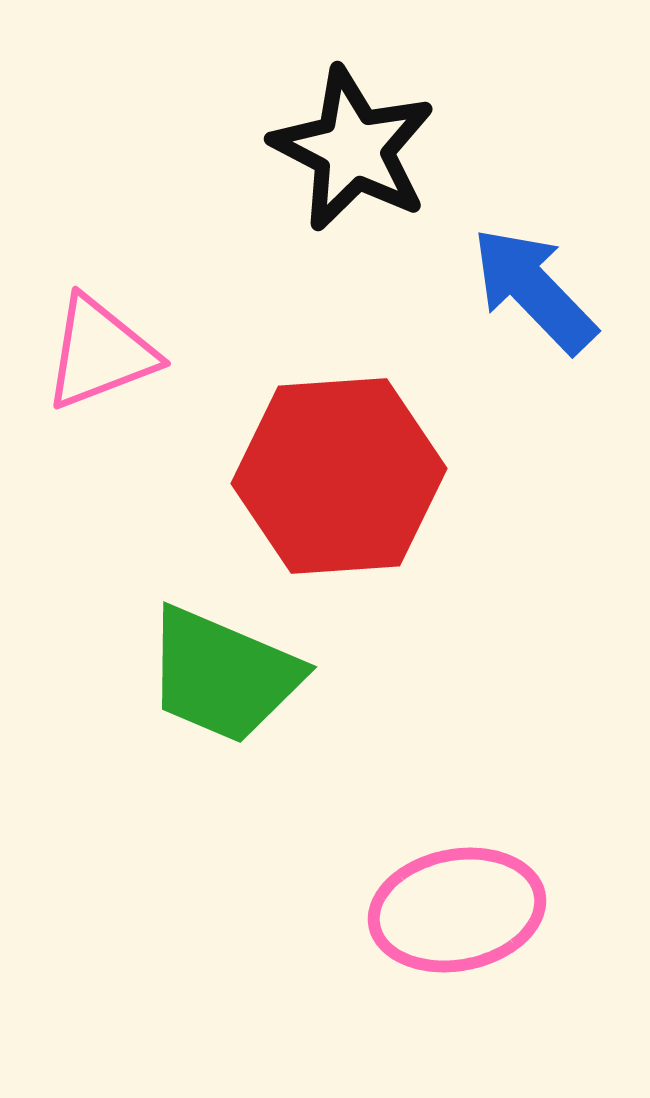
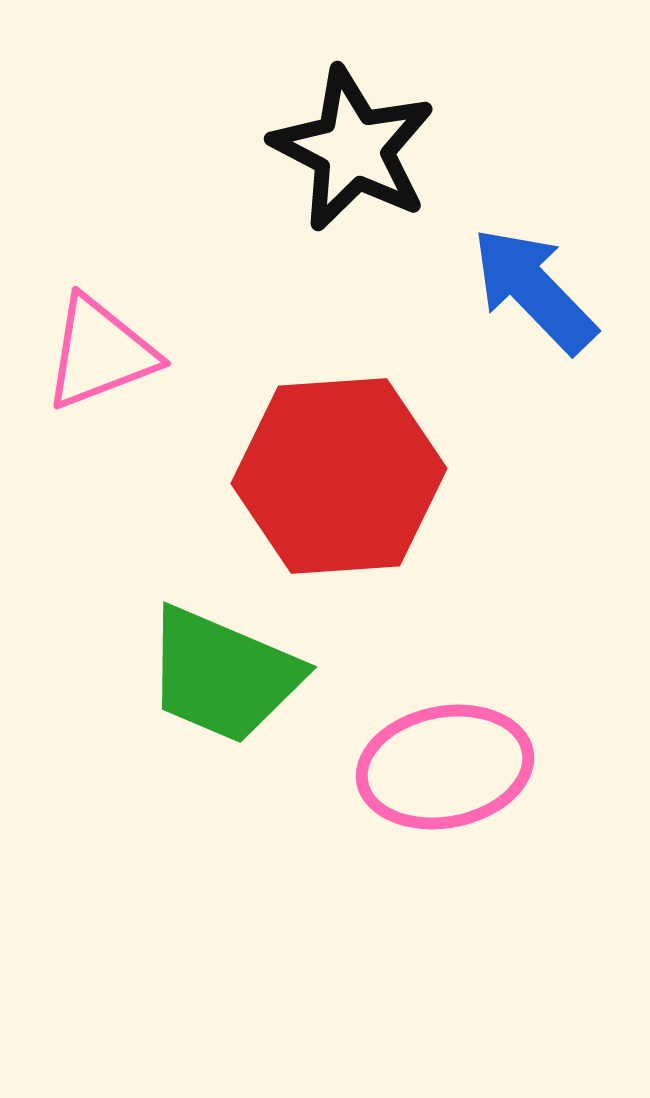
pink ellipse: moved 12 px left, 143 px up
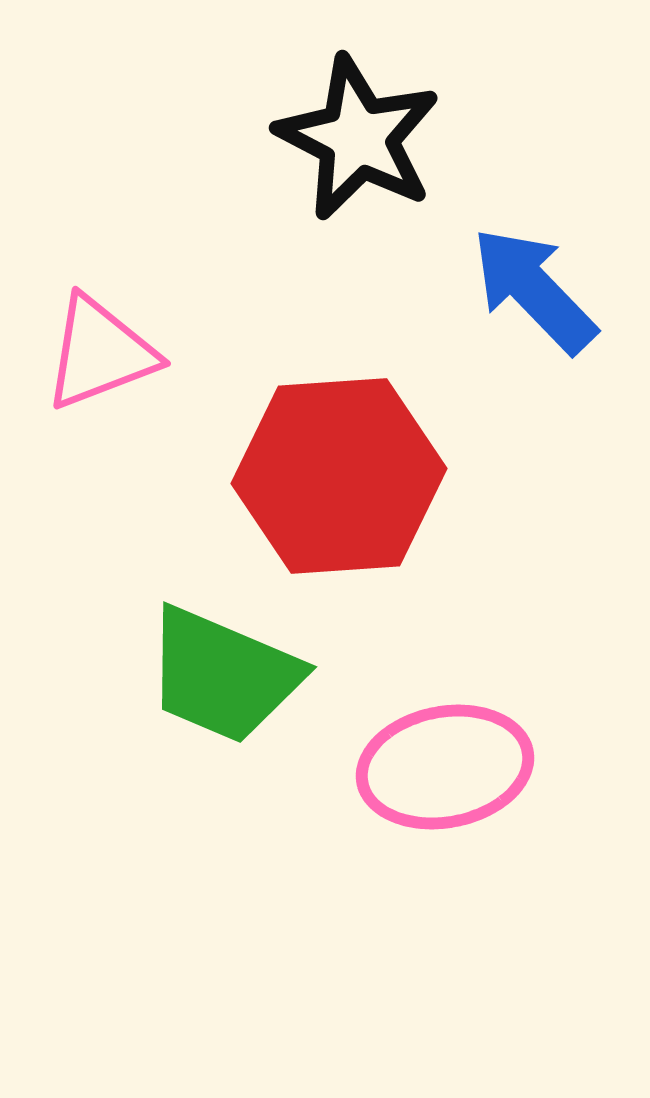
black star: moved 5 px right, 11 px up
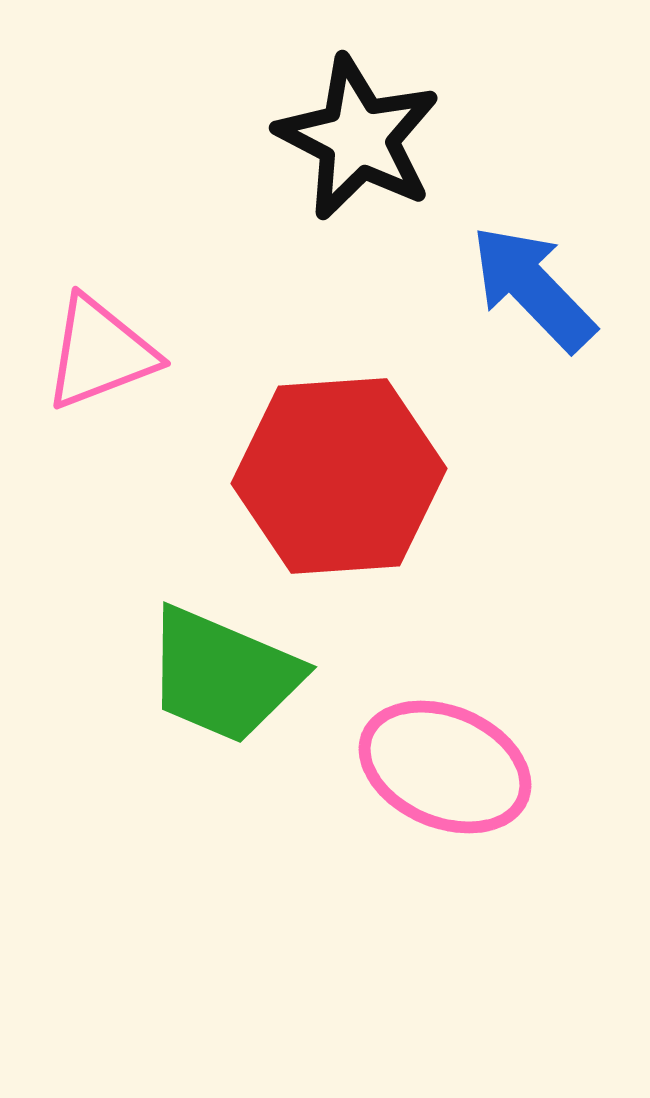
blue arrow: moved 1 px left, 2 px up
pink ellipse: rotated 34 degrees clockwise
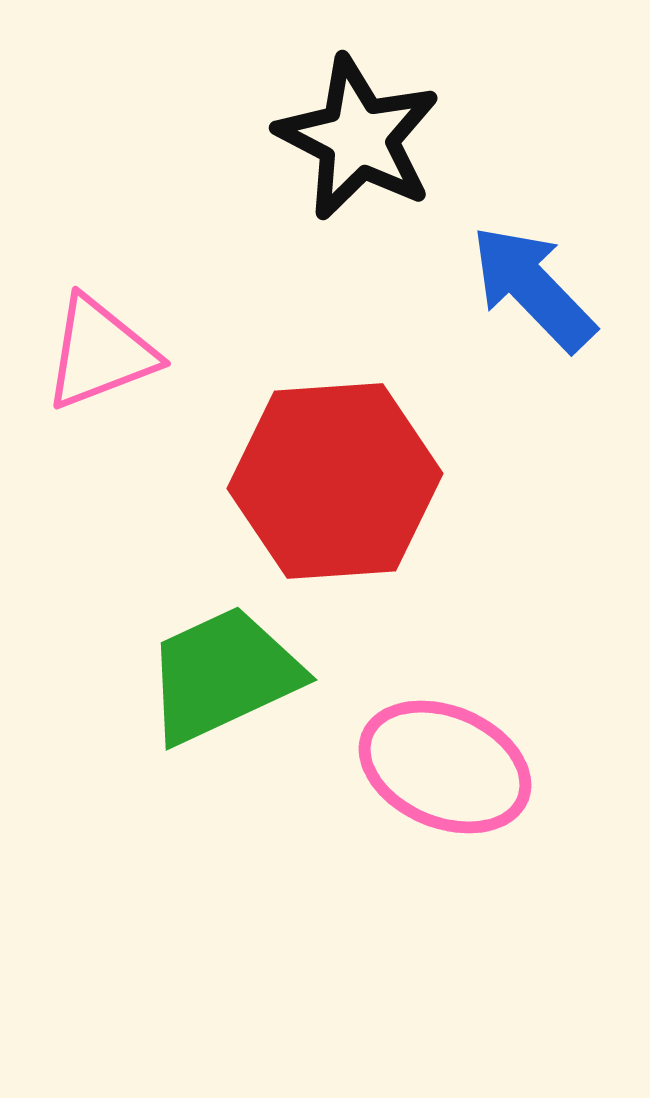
red hexagon: moved 4 px left, 5 px down
green trapezoid: rotated 132 degrees clockwise
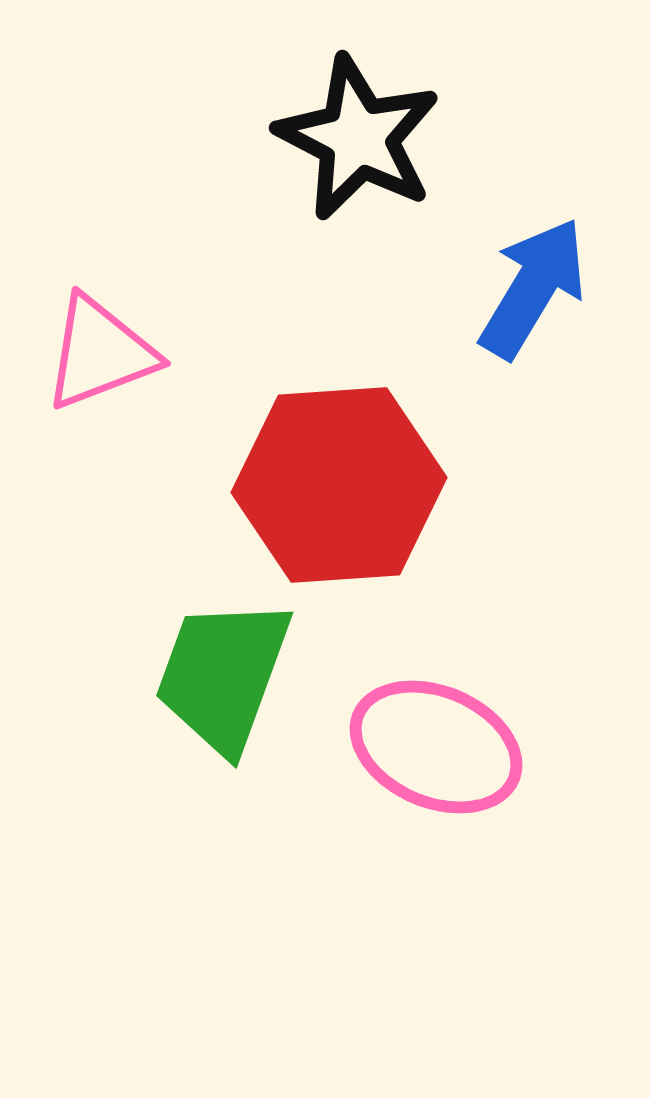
blue arrow: rotated 75 degrees clockwise
red hexagon: moved 4 px right, 4 px down
green trapezoid: rotated 45 degrees counterclockwise
pink ellipse: moved 9 px left, 20 px up
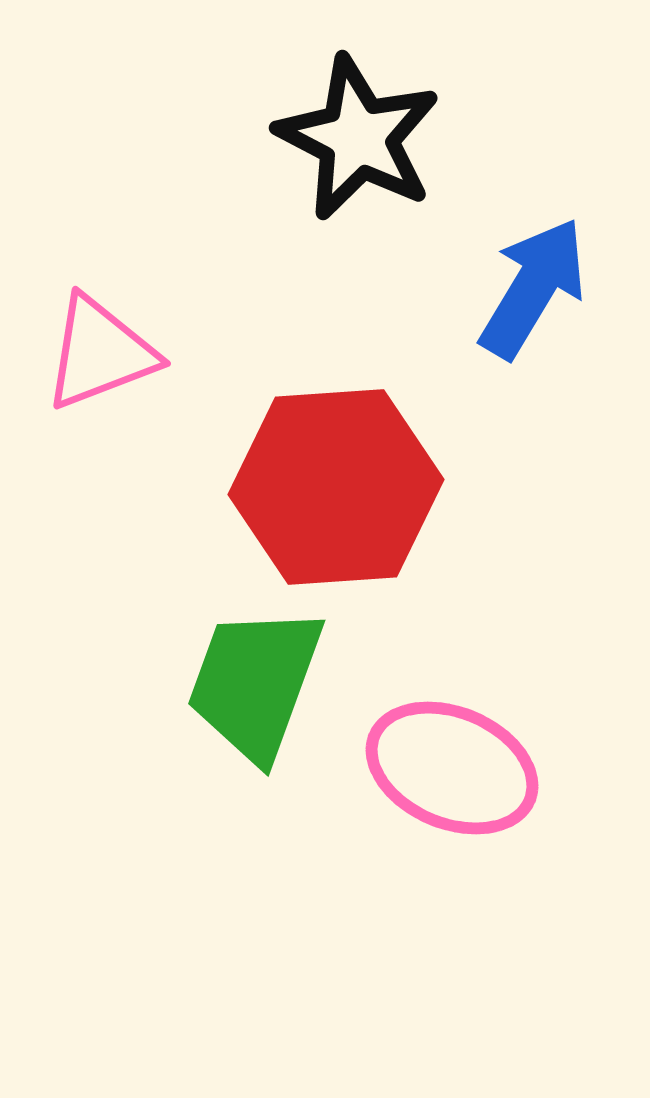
red hexagon: moved 3 px left, 2 px down
green trapezoid: moved 32 px right, 8 px down
pink ellipse: moved 16 px right, 21 px down
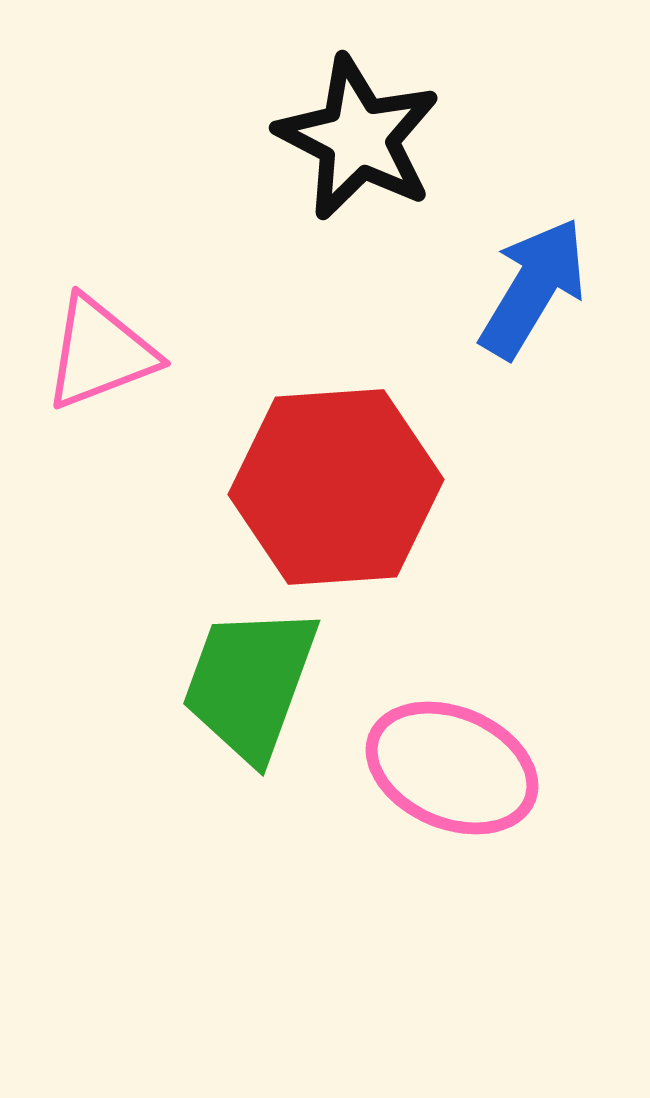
green trapezoid: moved 5 px left
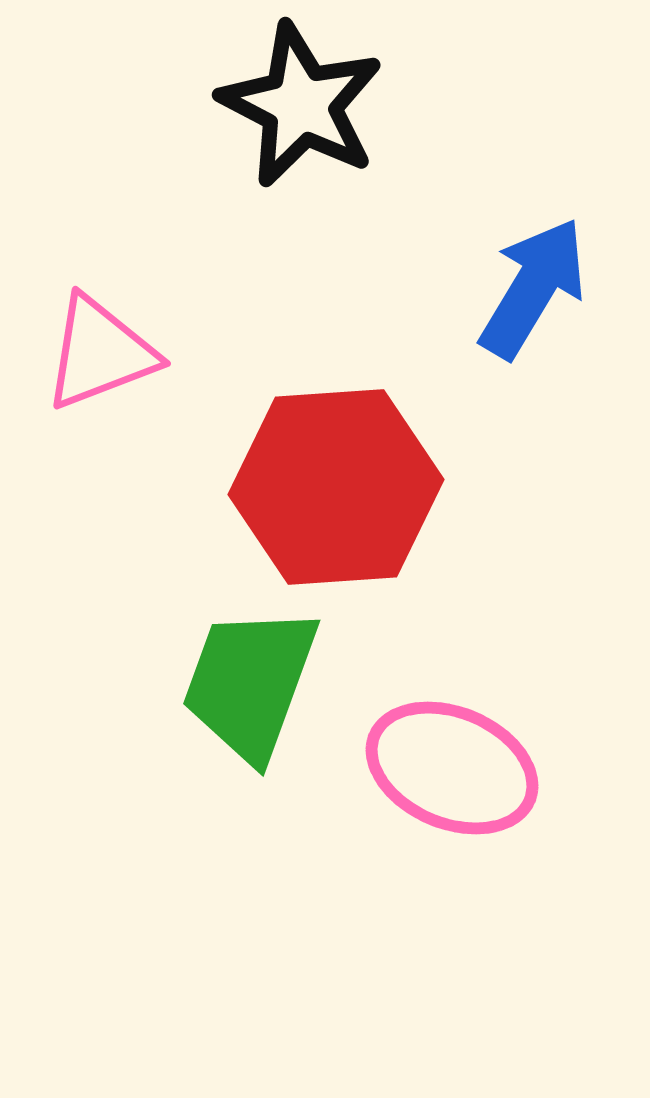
black star: moved 57 px left, 33 px up
